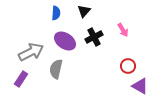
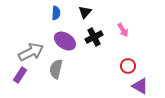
black triangle: moved 1 px right, 1 px down
purple rectangle: moved 1 px left, 4 px up
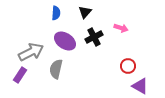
pink arrow: moved 2 px left, 2 px up; rotated 40 degrees counterclockwise
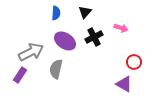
red circle: moved 6 px right, 4 px up
purple triangle: moved 16 px left, 2 px up
